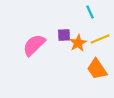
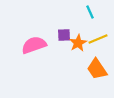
yellow line: moved 2 px left
pink semicircle: rotated 25 degrees clockwise
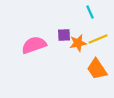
orange star: rotated 18 degrees clockwise
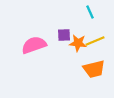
yellow line: moved 3 px left, 2 px down
orange star: rotated 18 degrees clockwise
orange trapezoid: moved 3 px left; rotated 70 degrees counterclockwise
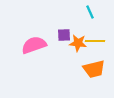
yellow line: rotated 24 degrees clockwise
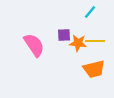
cyan line: rotated 64 degrees clockwise
pink semicircle: rotated 75 degrees clockwise
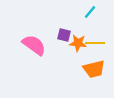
purple square: rotated 16 degrees clockwise
yellow line: moved 2 px down
pink semicircle: rotated 20 degrees counterclockwise
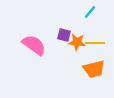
orange star: moved 1 px left, 1 px up
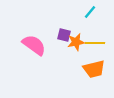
orange star: moved 1 px left; rotated 18 degrees counterclockwise
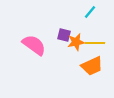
orange trapezoid: moved 2 px left, 3 px up; rotated 10 degrees counterclockwise
